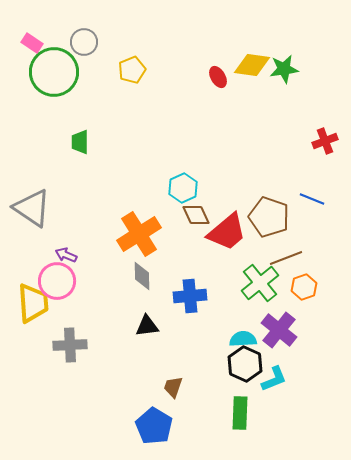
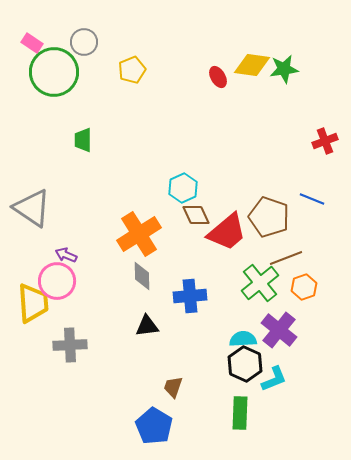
green trapezoid: moved 3 px right, 2 px up
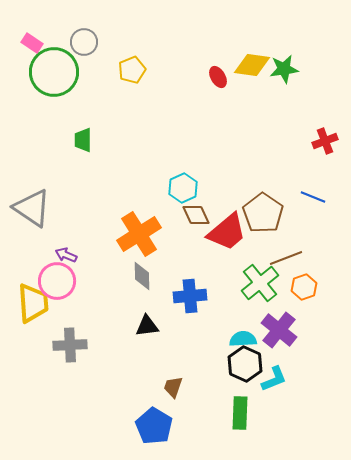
blue line: moved 1 px right, 2 px up
brown pentagon: moved 6 px left, 4 px up; rotated 15 degrees clockwise
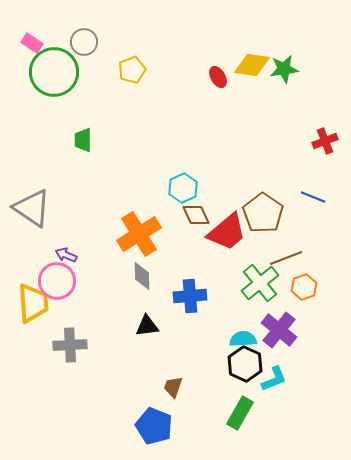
green rectangle: rotated 28 degrees clockwise
blue pentagon: rotated 9 degrees counterclockwise
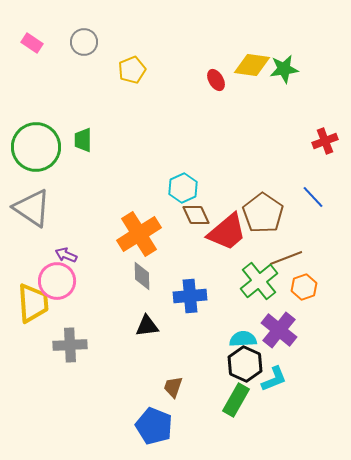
green circle: moved 18 px left, 75 px down
red ellipse: moved 2 px left, 3 px down
blue line: rotated 25 degrees clockwise
green cross: moved 1 px left, 2 px up
green rectangle: moved 4 px left, 13 px up
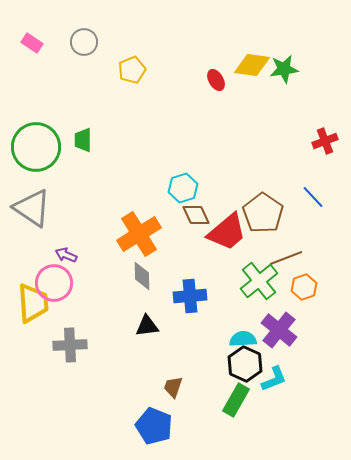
cyan hexagon: rotated 8 degrees clockwise
pink circle: moved 3 px left, 2 px down
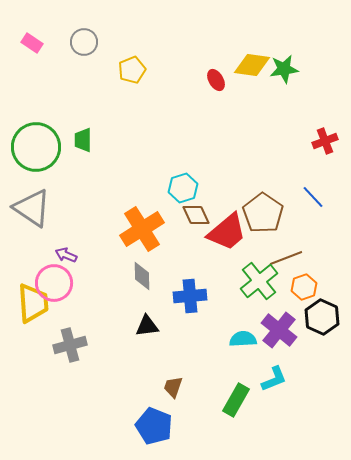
orange cross: moved 3 px right, 5 px up
gray cross: rotated 12 degrees counterclockwise
black hexagon: moved 77 px right, 47 px up
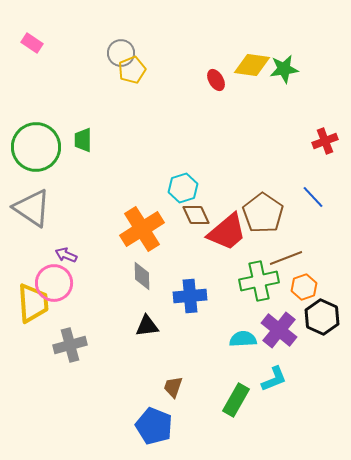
gray circle: moved 37 px right, 11 px down
green cross: rotated 27 degrees clockwise
